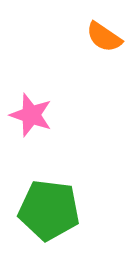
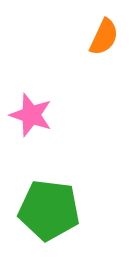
orange semicircle: rotated 99 degrees counterclockwise
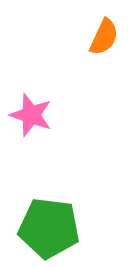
green pentagon: moved 18 px down
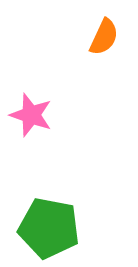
green pentagon: rotated 4 degrees clockwise
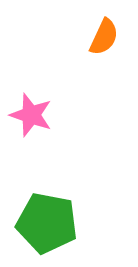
green pentagon: moved 2 px left, 5 px up
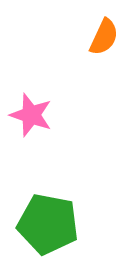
green pentagon: moved 1 px right, 1 px down
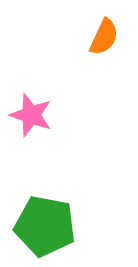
green pentagon: moved 3 px left, 2 px down
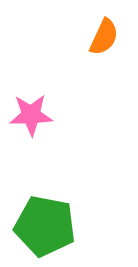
pink star: rotated 21 degrees counterclockwise
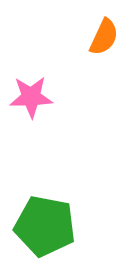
pink star: moved 18 px up
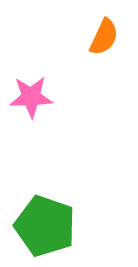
green pentagon: rotated 8 degrees clockwise
